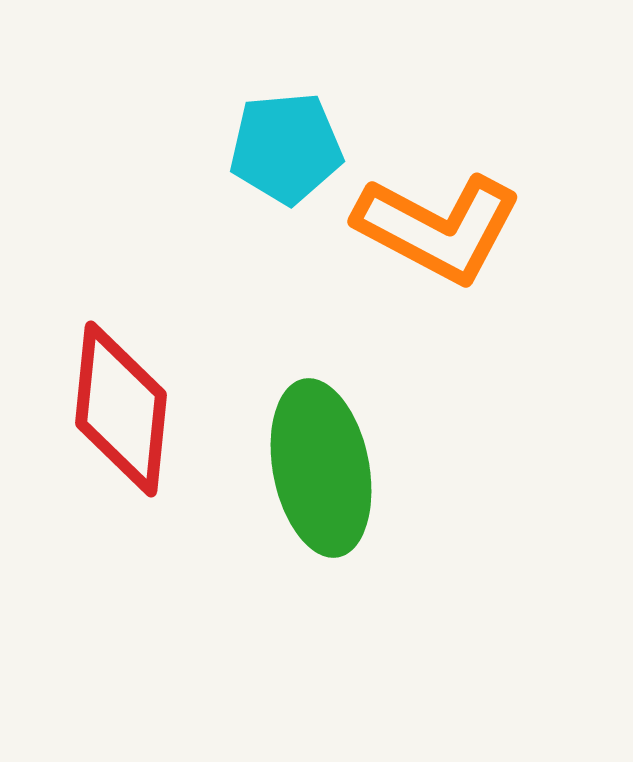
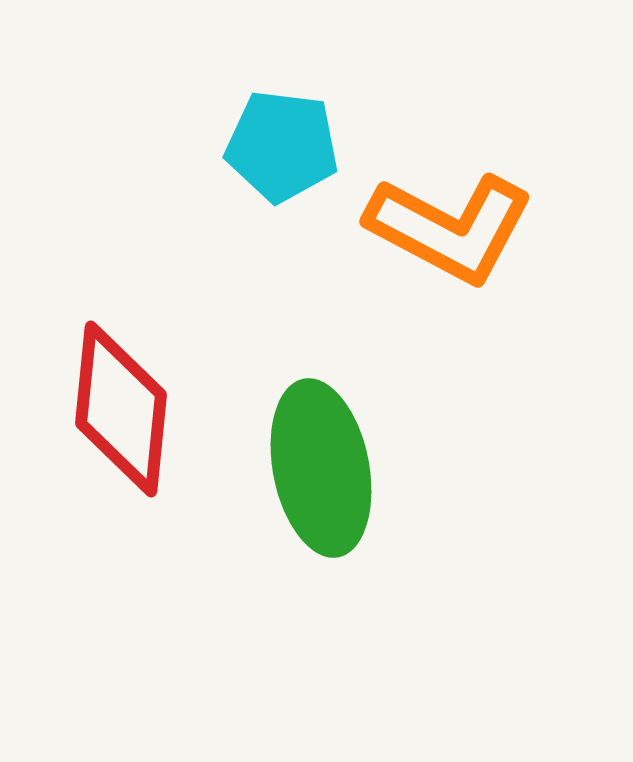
cyan pentagon: moved 4 px left, 2 px up; rotated 12 degrees clockwise
orange L-shape: moved 12 px right
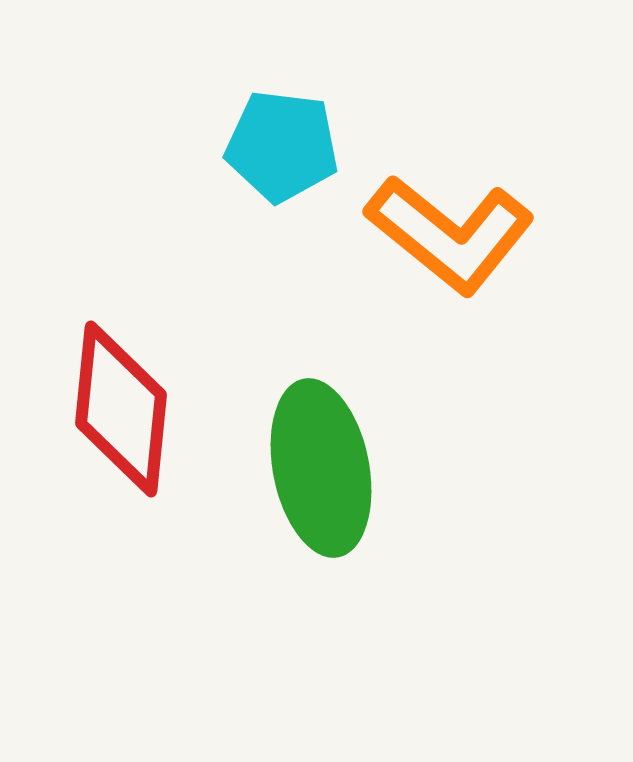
orange L-shape: moved 6 px down; rotated 11 degrees clockwise
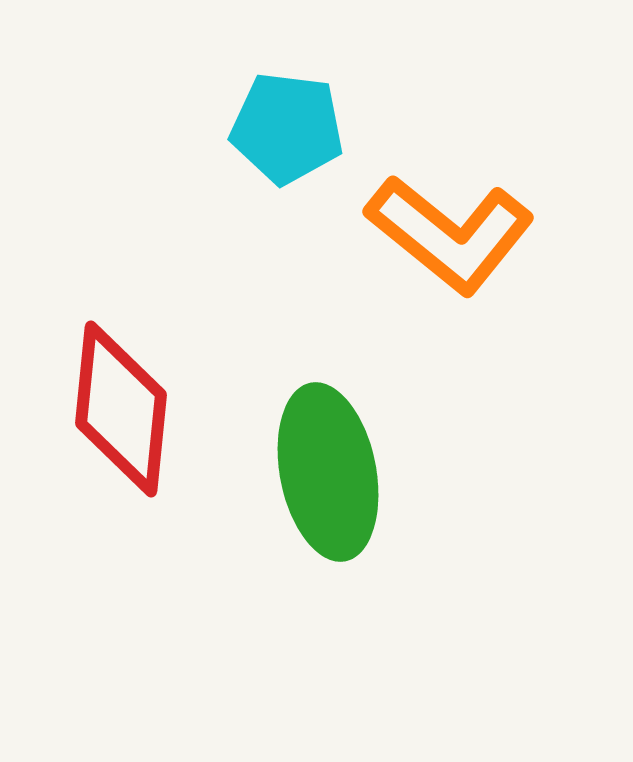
cyan pentagon: moved 5 px right, 18 px up
green ellipse: moved 7 px right, 4 px down
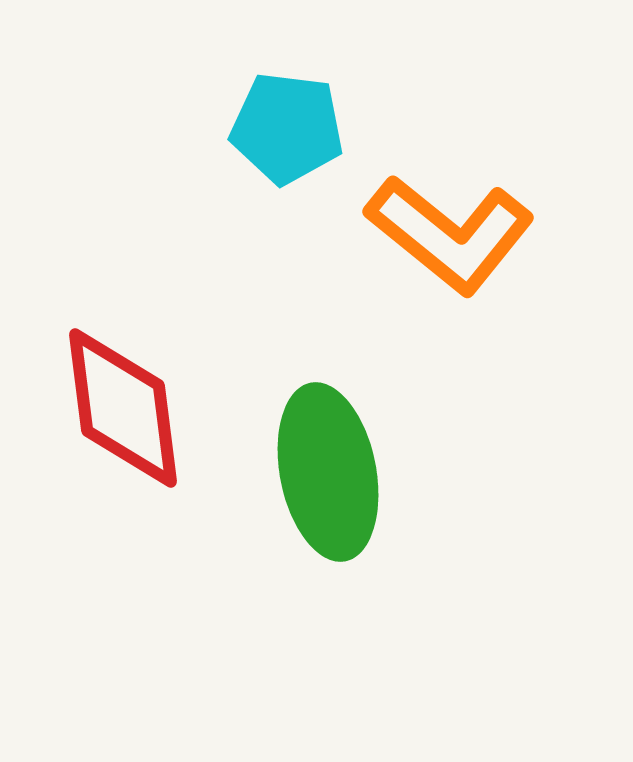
red diamond: moved 2 px right, 1 px up; rotated 13 degrees counterclockwise
